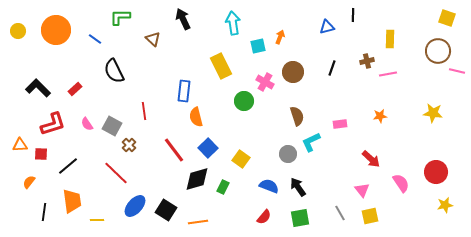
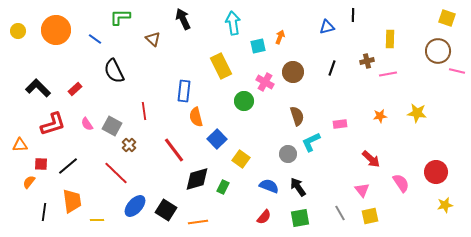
yellow star at (433, 113): moved 16 px left
blue square at (208, 148): moved 9 px right, 9 px up
red square at (41, 154): moved 10 px down
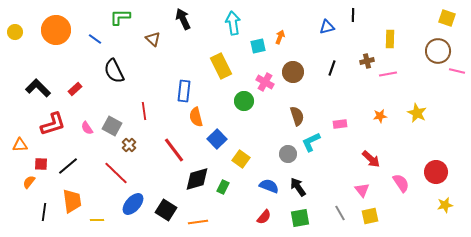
yellow circle at (18, 31): moved 3 px left, 1 px down
yellow star at (417, 113): rotated 18 degrees clockwise
pink semicircle at (87, 124): moved 4 px down
blue ellipse at (135, 206): moved 2 px left, 2 px up
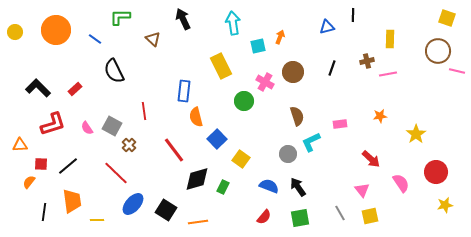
yellow star at (417, 113): moved 1 px left, 21 px down; rotated 12 degrees clockwise
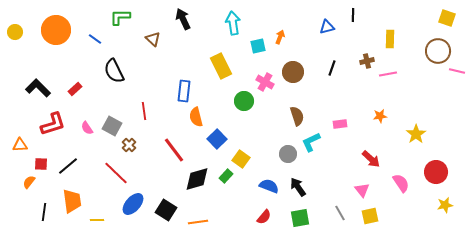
green rectangle at (223, 187): moved 3 px right, 11 px up; rotated 16 degrees clockwise
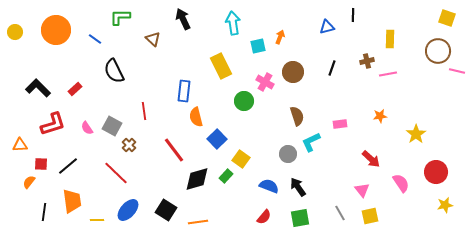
blue ellipse at (133, 204): moved 5 px left, 6 px down
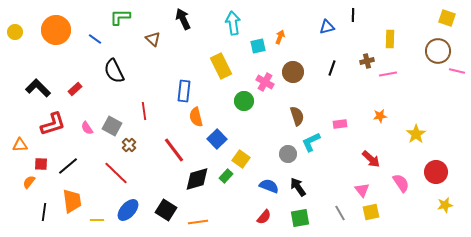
yellow square at (370, 216): moved 1 px right, 4 px up
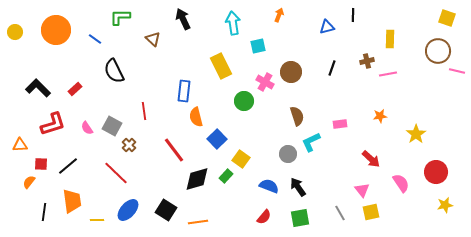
orange arrow at (280, 37): moved 1 px left, 22 px up
brown circle at (293, 72): moved 2 px left
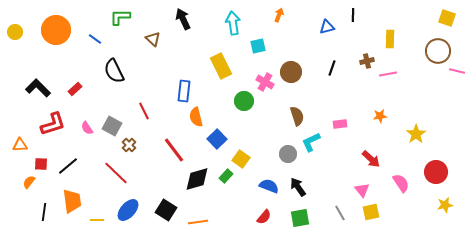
red line at (144, 111): rotated 18 degrees counterclockwise
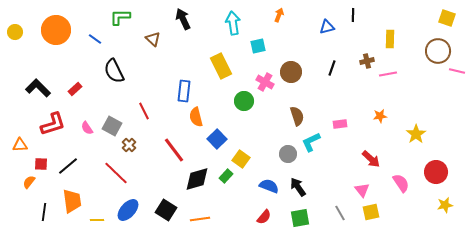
orange line at (198, 222): moved 2 px right, 3 px up
